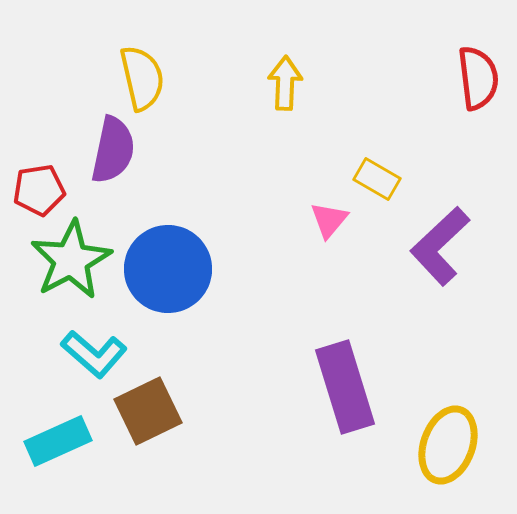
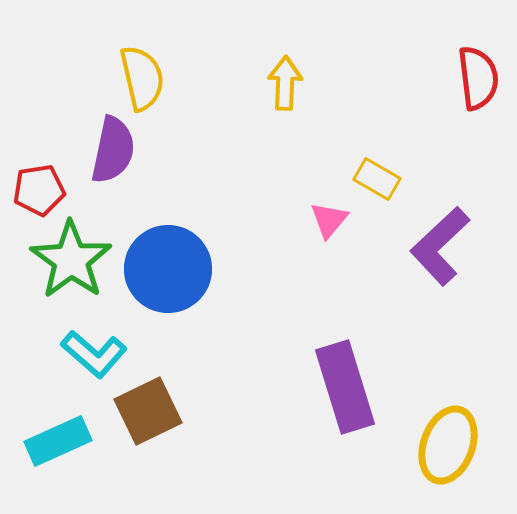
green star: rotated 8 degrees counterclockwise
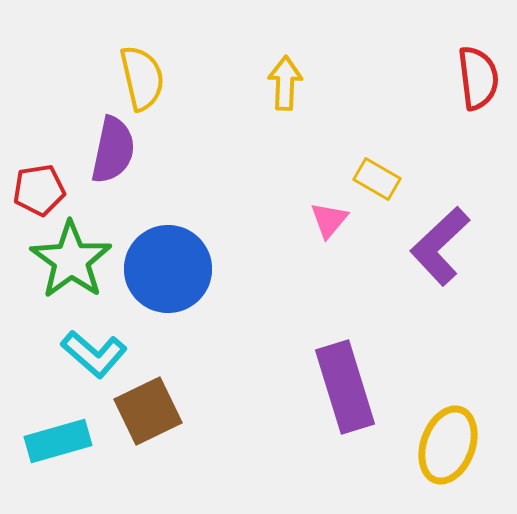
cyan rectangle: rotated 8 degrees clockwise
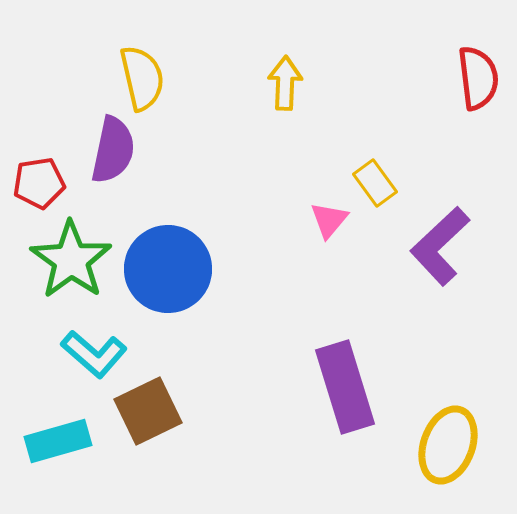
yellow rectangle: moved 2 px left, 4 px down; rotated 24 degrees clockwise
red pentagon: moved 7 px up
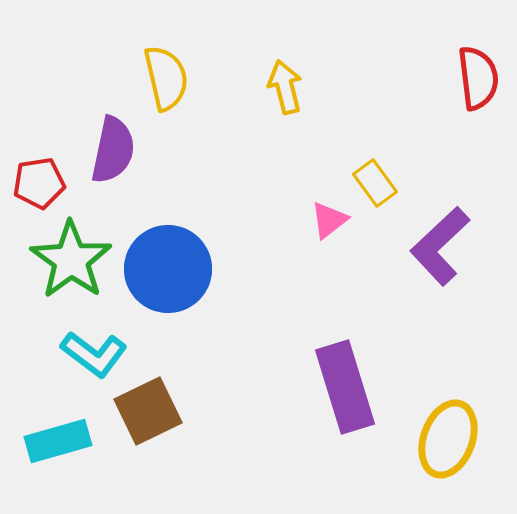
yellow semicircle: moved 24 px right
yellow arrow: moved 4 px down; rotated 16 degrees counterclockwise
pink triangle: rotated 12 degrees clockwise
cyan L-shape: rotated 4 degrees counterclockwise
yellow ellipse: moved 6 px up
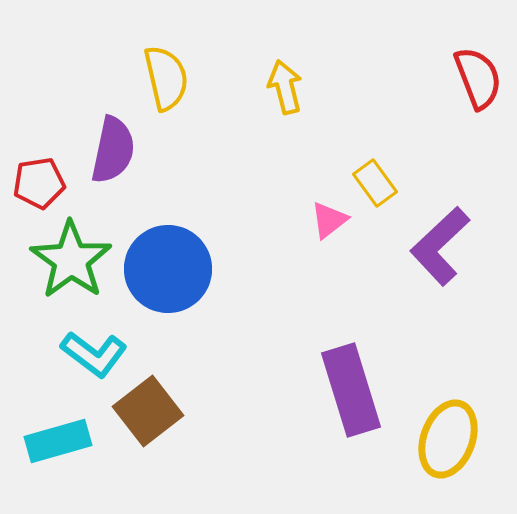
red semicircle: rotated 14 degrees counterclockwise
purple rectangle: moved 6 px right, 3 px down
brown square: rotated 12 degrees counterclockwise
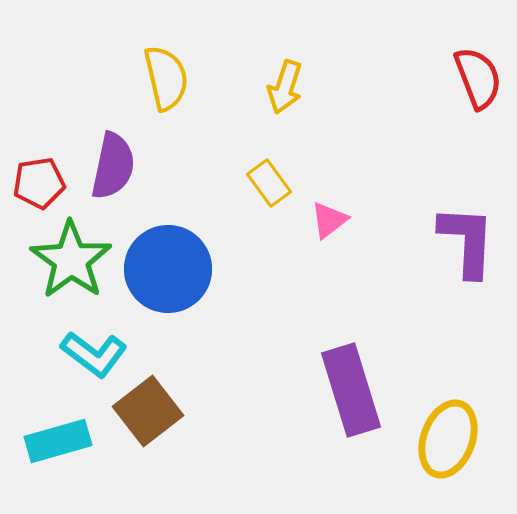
yellow arrow: rotated 148 degrees counterclockwise
purple semicircle: moved 16 px down
yellow rectangle: moved 106 px left
purple L-shape: moved 27 px right, 5 px up; rotated 136 degrees clockwise
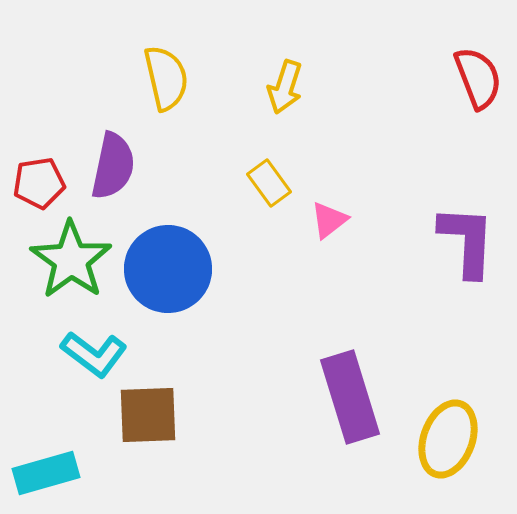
purple rectangle: moved 1 px left, 7 px down
brown square: moved 4 px down; rotated 36 degrees clockwise
cyan rectangle: moved 12 px left, 32 px down
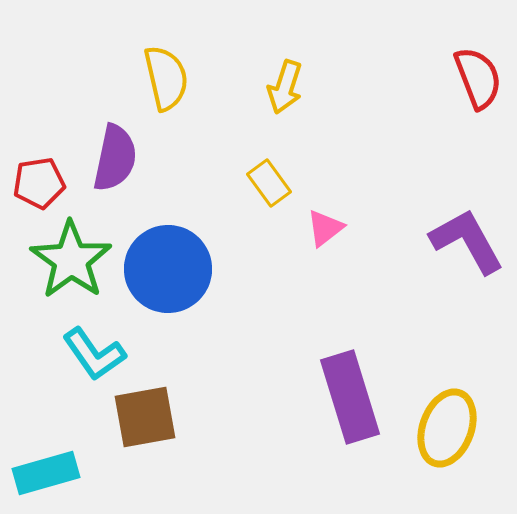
purple semicircle: moved 2 px right, 8 px up
pink triangle: moved 4 px left, 8 px down
purple L-shape: rotated 32 degrees counterclockwise
cyan L-shape: rotated 18 degrees clockwise
brown square: moved 3 px left, 2 px down; rotated 8 degrees counterclockwise
yellow ellipse: moved 1 px left, 11 px up
